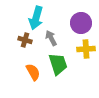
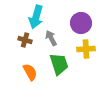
cyan arrow: moved 1 px up
green trapezoid: moved 1 px right
orange semicircle: moved 3 px left
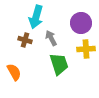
orange semicircle: moved 16 px left
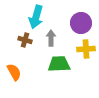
gray arrow: rotated 28 degrees clockwise
green trapezoid: rotated 75 degrees counterclockwise
